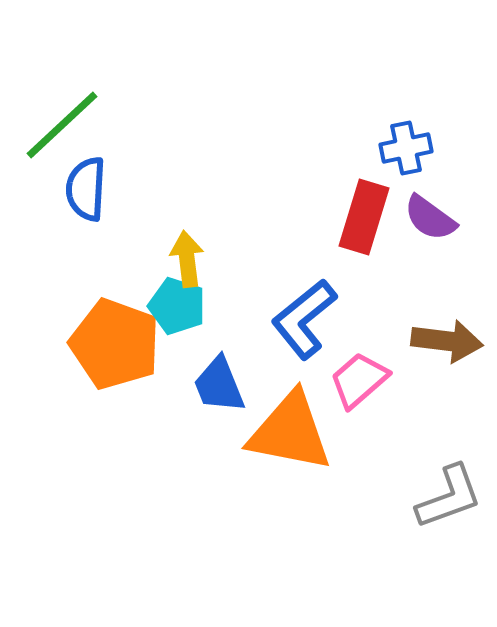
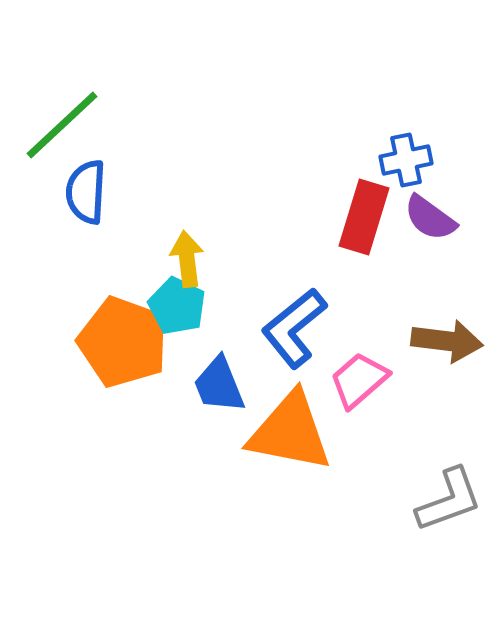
blue cross: moved 12 px down
blue semicircle: moved 3 px down
cyan pentagon: rotated 8 degrees clockwise
blue L-shape: moved 10 px left, 9 px down
orange pentagon: moved 8 px right, 2 px up
gray L-shape: moved 3 px down
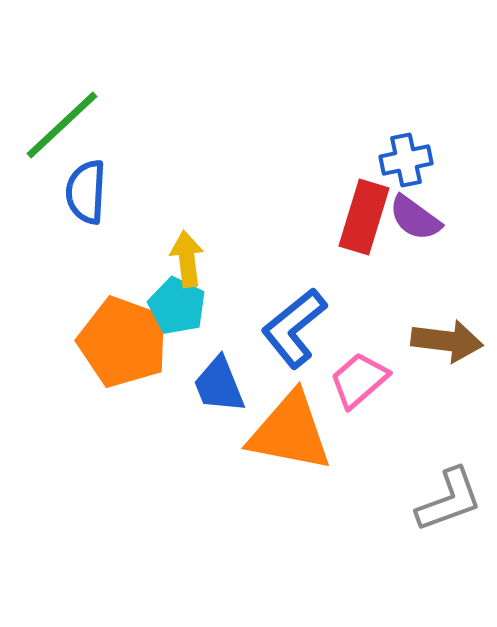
purple semicircle: moved 15 px left
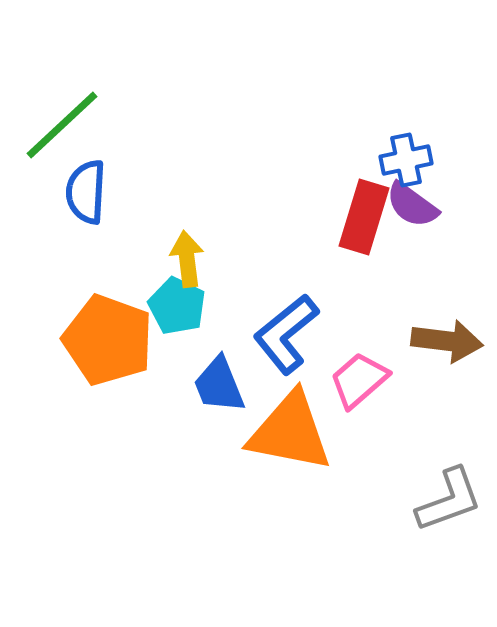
purple semicircle: moved 3 px left, 13 px up
blue L-shape: moved 8 px left, 6 px down
orange pentagon: moved 15 px left, 2 px up
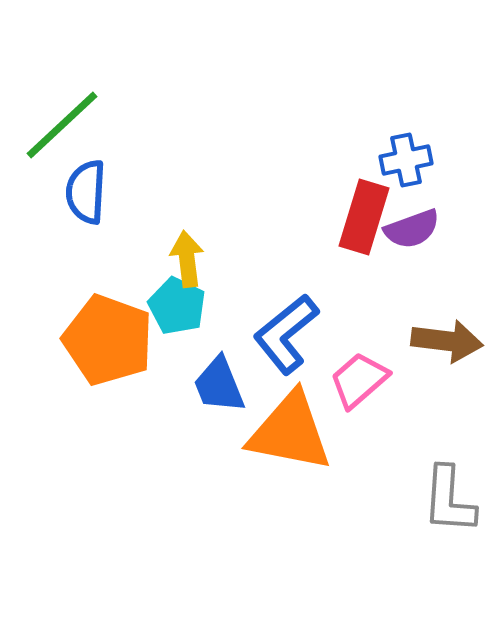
purple semicircle: moved 24 px down; rotated 56 degrees counterclockwise
gray L-shape: rotated 114 degrees clockwise
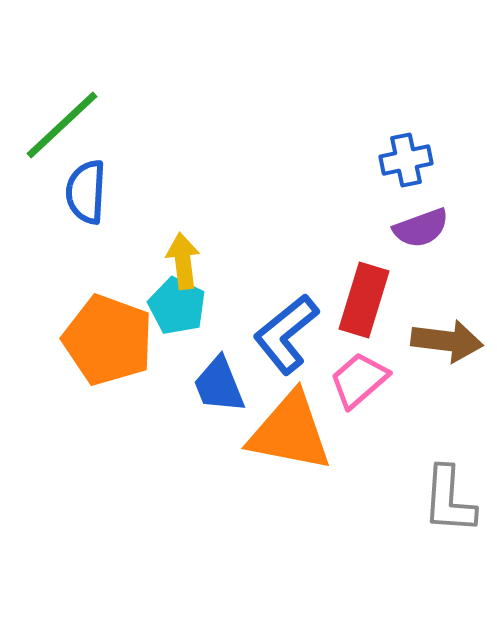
red rectangle: moved 83 px down
purple semicircle: moved 9 px right, 1 px up
yellow arrow: moved 4 px left, 2 px down
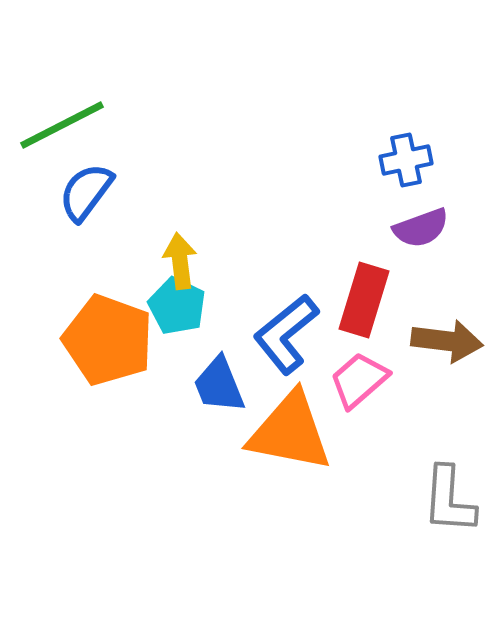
green line: rotated 16 degrees clockwise
blue semicircle: rotated 34 degrees clockwise
yellow arrow: moved 3 px left
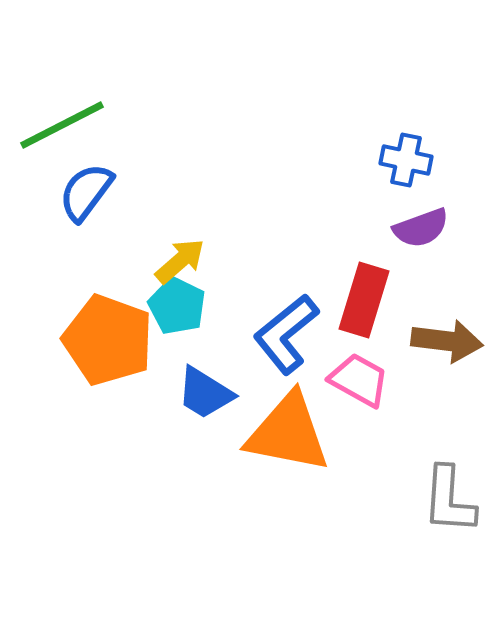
blue cross: rotated 24 degrees clockwise
yellow arrow: rotated 56 degrees clockwise
pink trapezoid: rotated 70 degrees clockwise
blue trapezoid: moved 14 px left, 8 px down; rotated 36 degrees counterclockwise
orange triangle: moved 2 px left, 1 px down
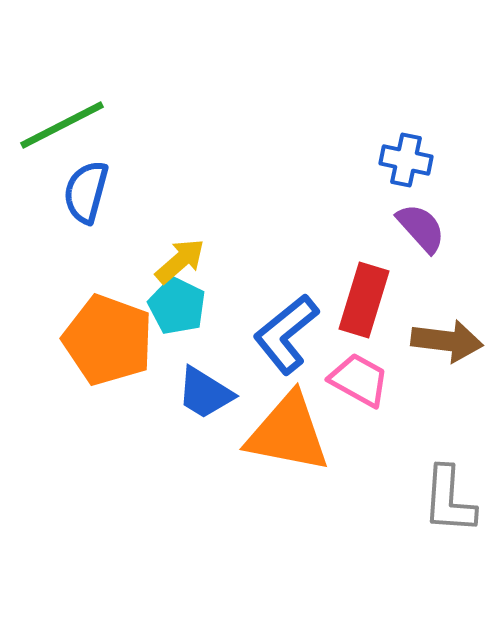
blue semicircle: rotated 22 degrees counterclockwise
purple semicircle: rotated 112 degrees counterclockwise
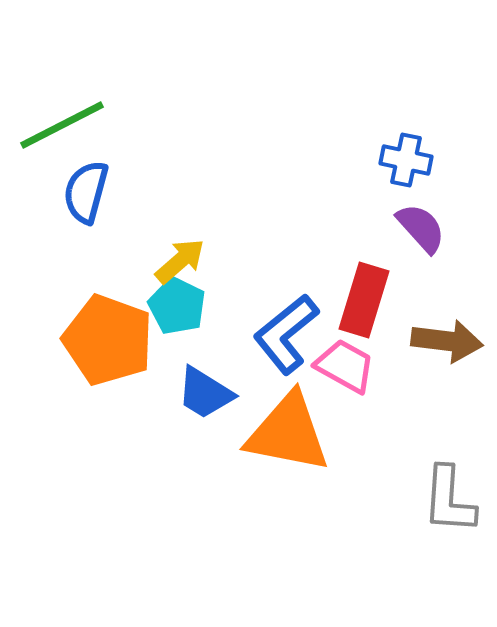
pink trapezoid: moved 14 px left, 14 px up
